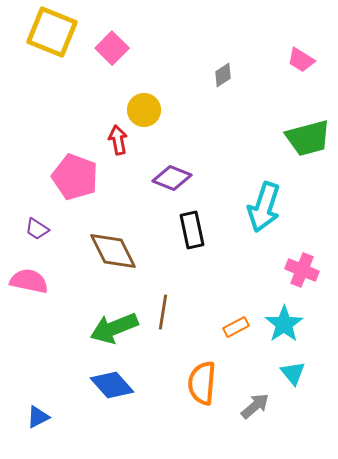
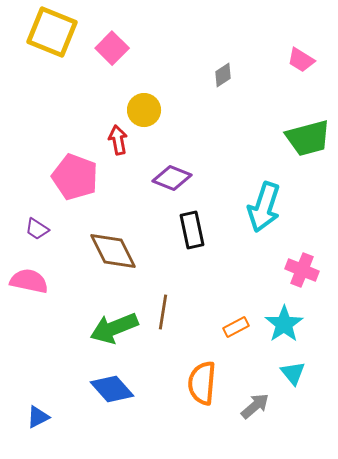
blue diamond: moved 4 px down
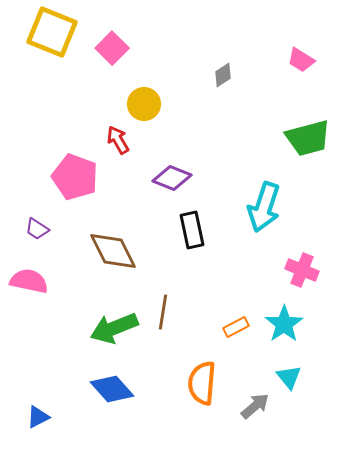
yellow circle: moved 6 px up
red arrow: rotated 20 degrees counterclockwise
cyan triangle: moved 4 px left, 4 px down
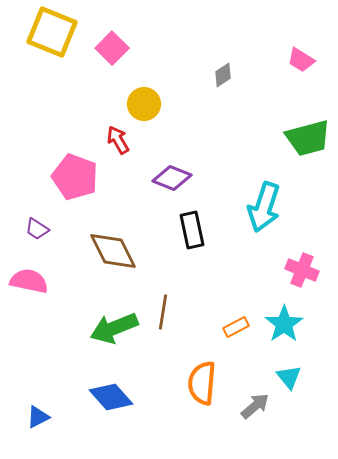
blue diamond: moved 1 px left, 8 px down
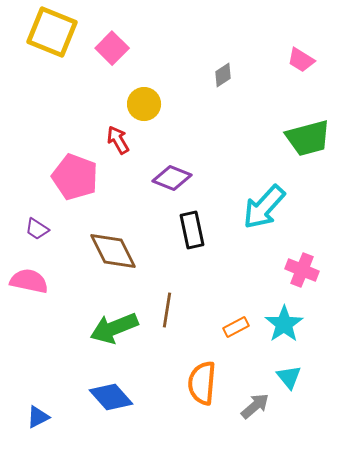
cyan arrow: rotated 24 degrees clockwise
brown line: moved 4 px right, 2 px up
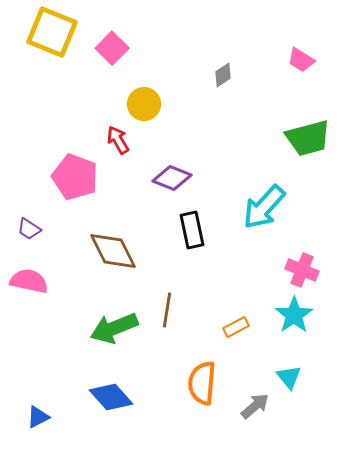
purple trapezoid: moved 8 px left
cyan star: moved 10 px right, 9 px up
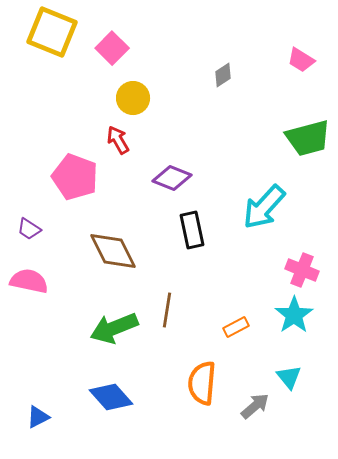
yellow circle: moved 11 px left, 6 px up
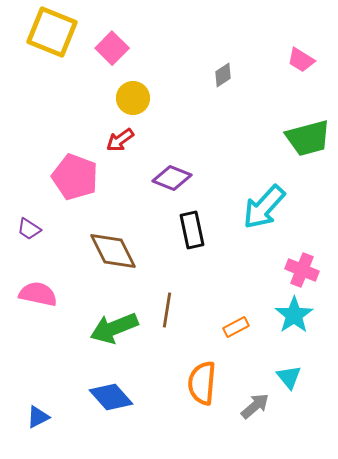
red arrow: moved 2 px right; rotated 96 degrees counterclockwise
pink semicircle: moved 9 px right, 13 px down
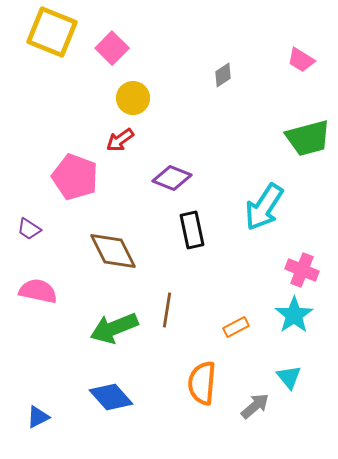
cyan arrow: rotated 9 degrees counterclockwise
pink semicircle: moved 3 px up
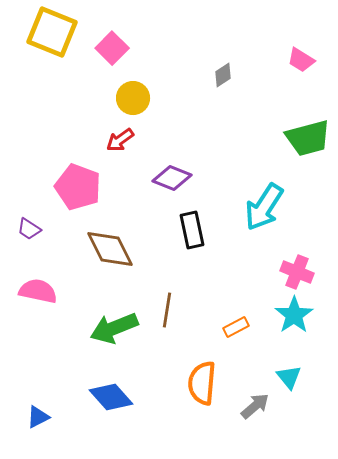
pink pentagon: moved 3 px right, 10 px down
brown diamond: moved 3 px left, 2 px up
pink cross: moved 5 px left, 2 px down
